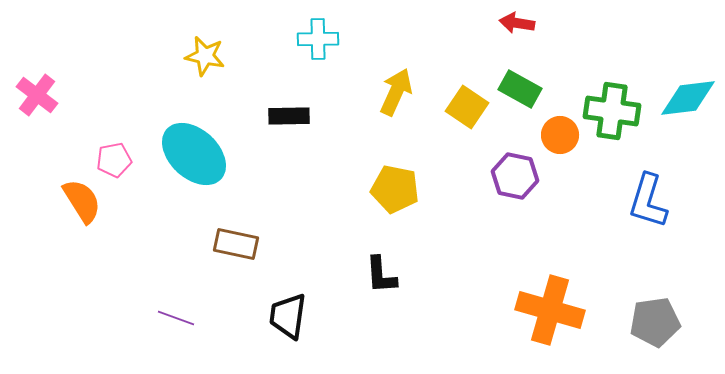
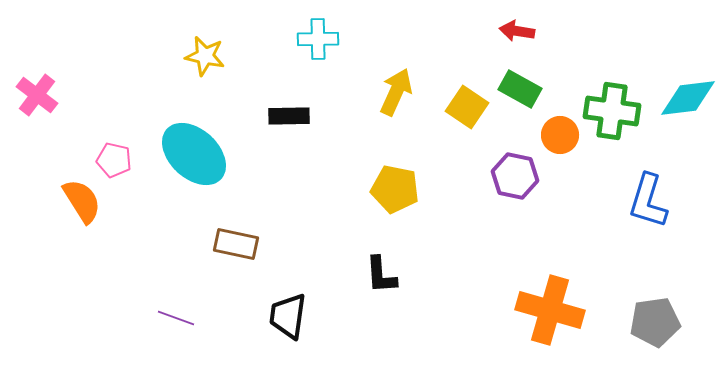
red arrow: moved 8 px down
pink pentagon: rotated 24 degrees clockwise
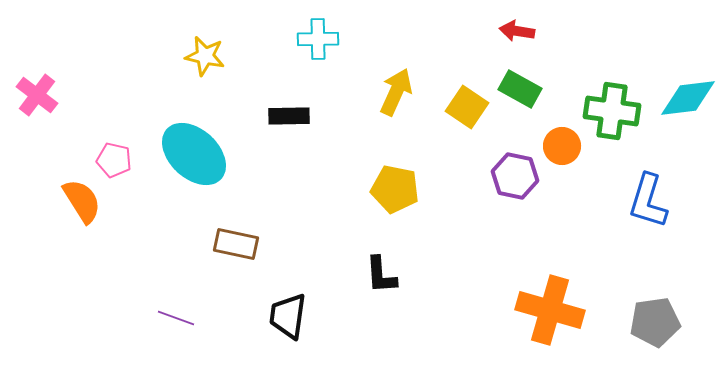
orange circle: moved 2 px right, 11 px down
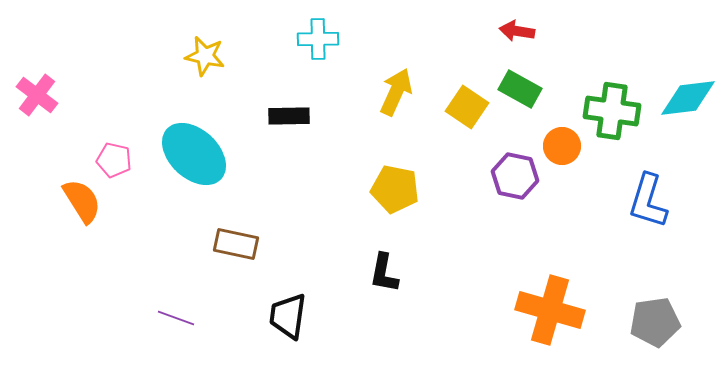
black L-shape: moved 3 px right, 2 px up; rotated 15 degrees clockwise
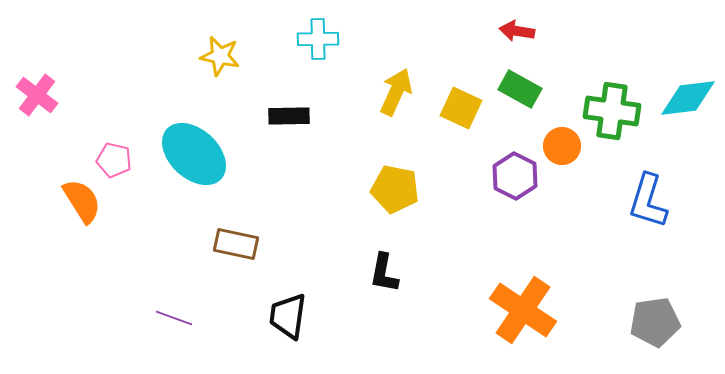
yellow star: moved 15 px right
yellow square: moved 6 px left, 1 px down; rotated 9 degrees counterclockwise
purple hexagon: rotated 15 degrees clockwise
orange cross: moved 27 px left; rotated 18 degrees clockwise
purple line: moved 2 px left
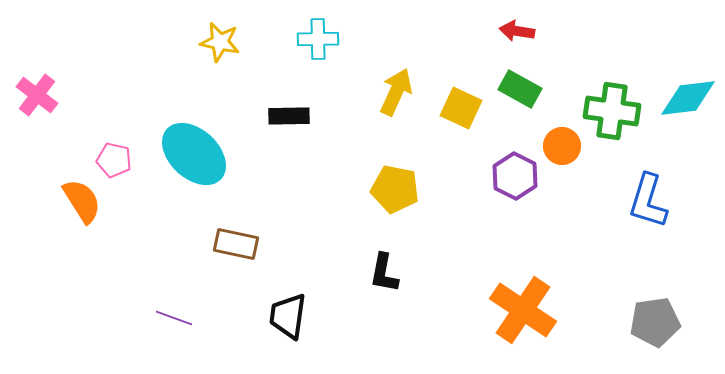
yellow star: moved 14 px up
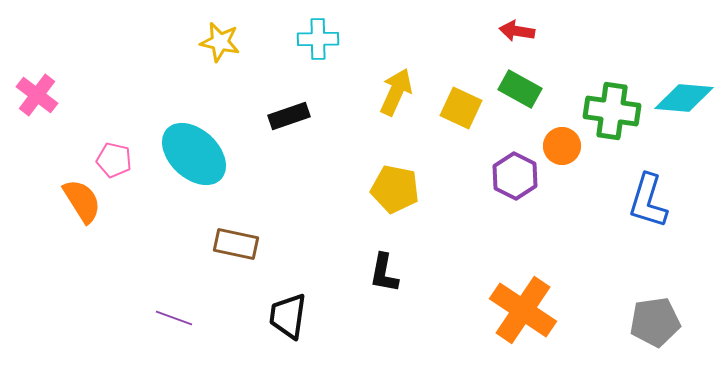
cyan diamond: moved 4 px left; rotated 12 degrees clockwise
black rectangle: rotated 18 degrees counterclockwise
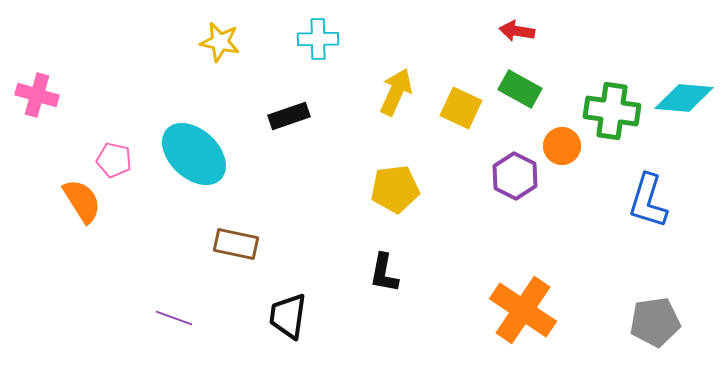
pink cross: rotated 21 degrees counterclockwise
yellow pentagon: rotated 18 degrees counterclockwise
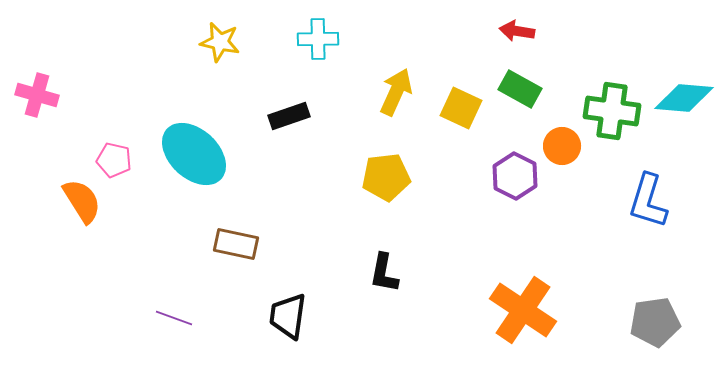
yellow pentagon: moved 9 px left, 12 px up
